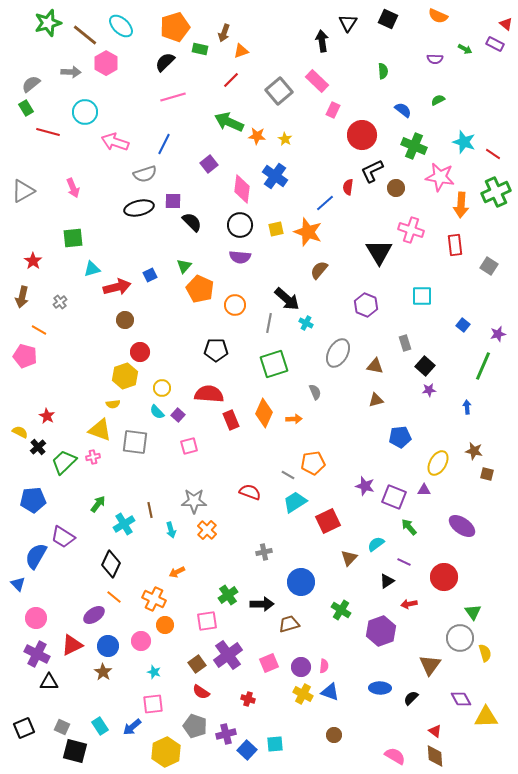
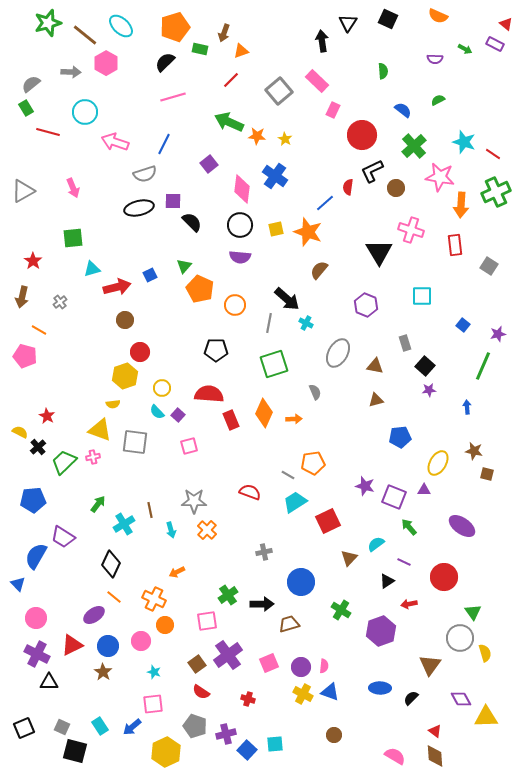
green cross at (414, 146): rotated 25 degrees clockwise
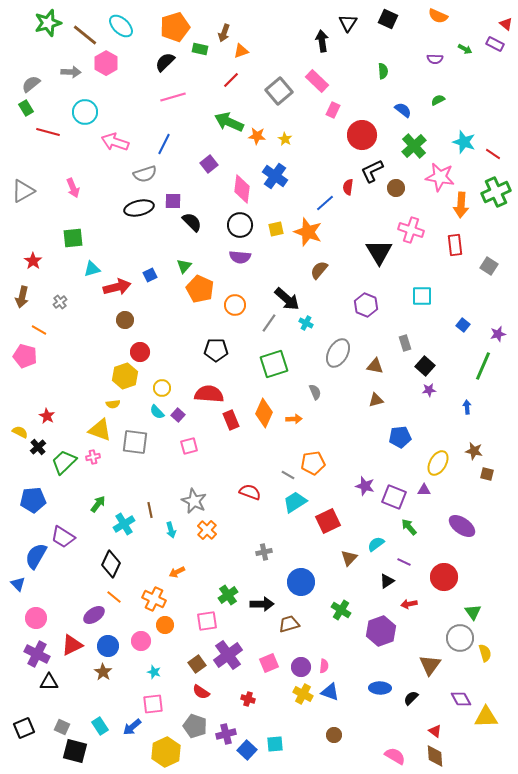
gray line at (269, 323): rotated 24 degrees clockwise
gray star at (194, 501): rotated 25 degrees clockwise
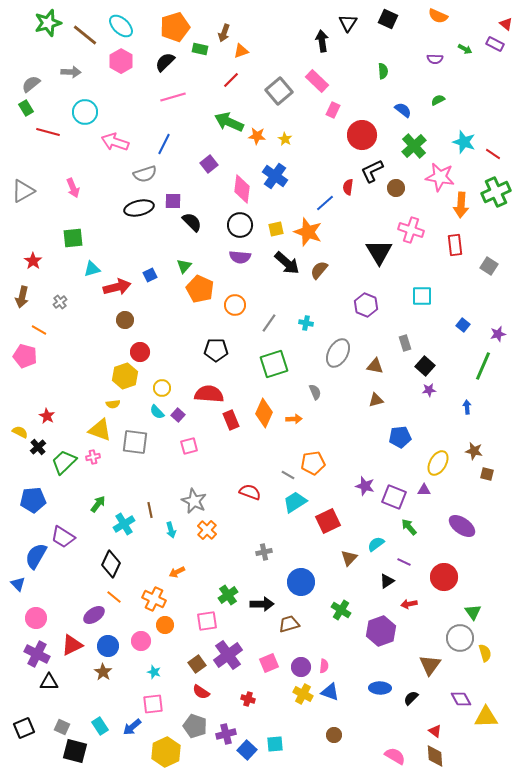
pink hexagon at (106, 63): moved 15 px right, 2 px up
black arrow at (287, 299): moved 36 px up
cyan cross at (306, 323): rotated 16 degrees counterclockwise
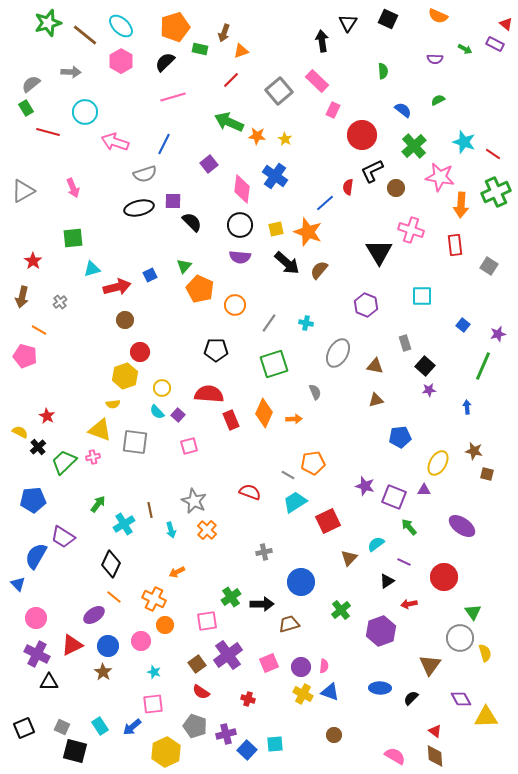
green cross at (228, 595): moved 3 px right, 2 px down
green cross at (341, 610): rotated 18 degrees clockwise
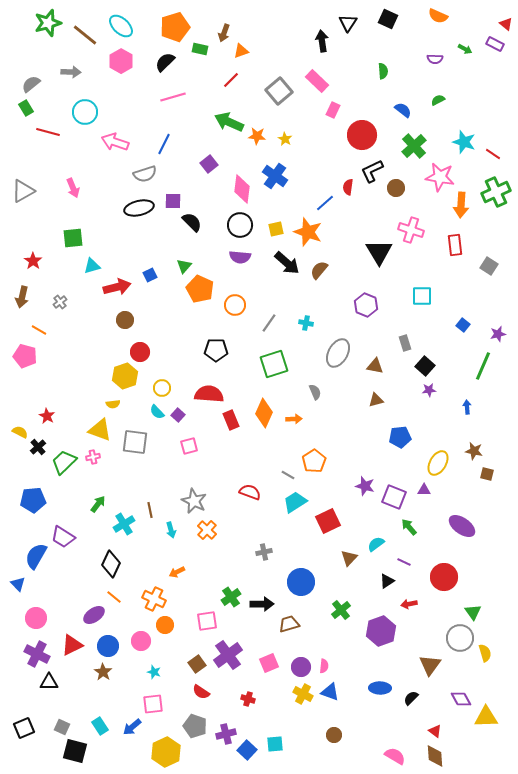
cyan triangle at (92, 269): moved 3 px up
orange pentagon at (313, 463): moved 1 px right, 2 px up; rotated 25 degrees counterclockwise
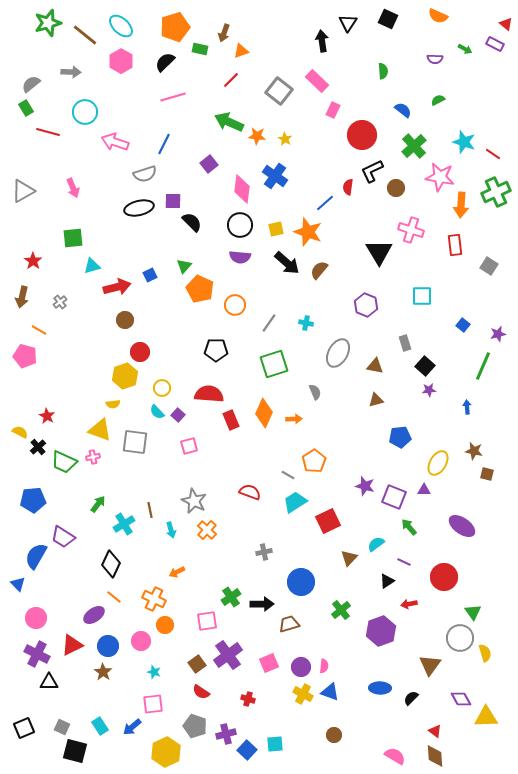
gray square at (279, 91): rotated 12 degrees counterclockwise
green trapezoid at (64, 462): rotated 112 degrees counterclockwise
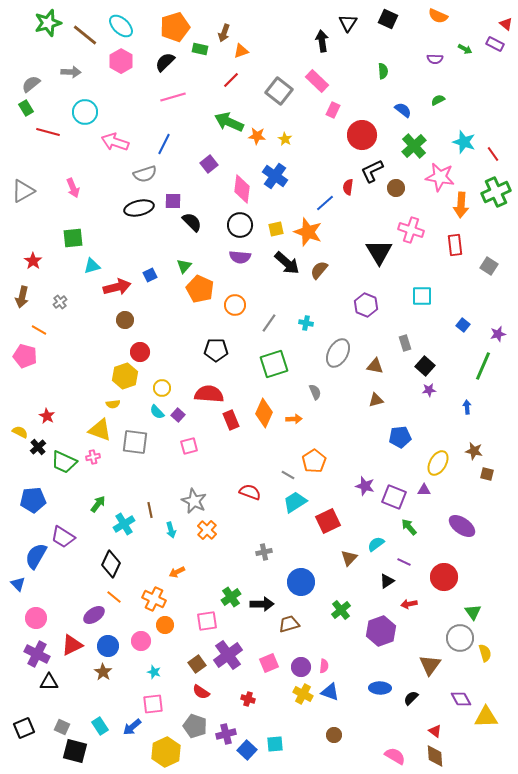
red line at (493, 154): rotated 21 degrees clockwise
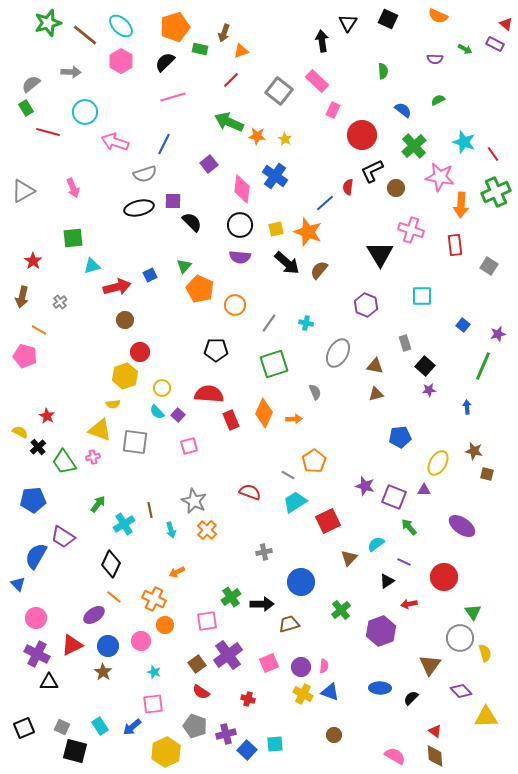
black triangle at (379, 252): moved 1 px right, 2 px down
brown triangle at (376, 400): moved 6 px up
green trapezoid at (64, 462): rotated 32 degrees clockwise
purple diamond at (461, 699): moved 8 px up; rotated 15 degrees counterclockwise
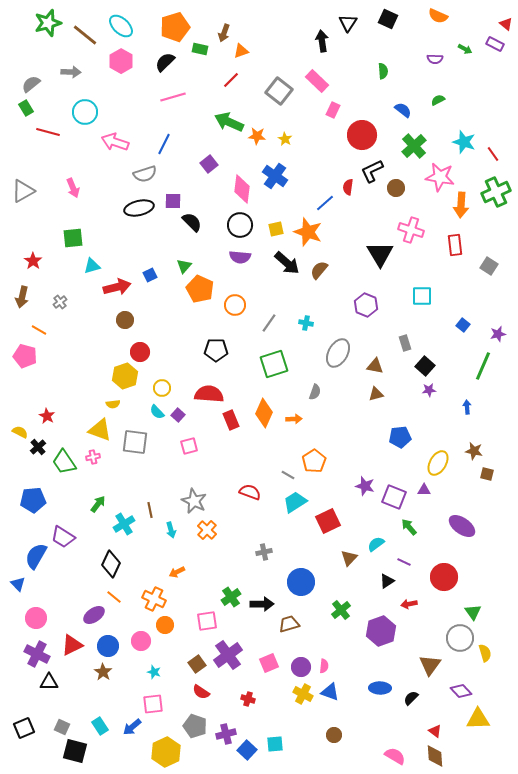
gray semicircle at (315, 392): rotated 42 degrees clockwise
yellow triangle at (486, 717): moved 8 px left, 2 px down
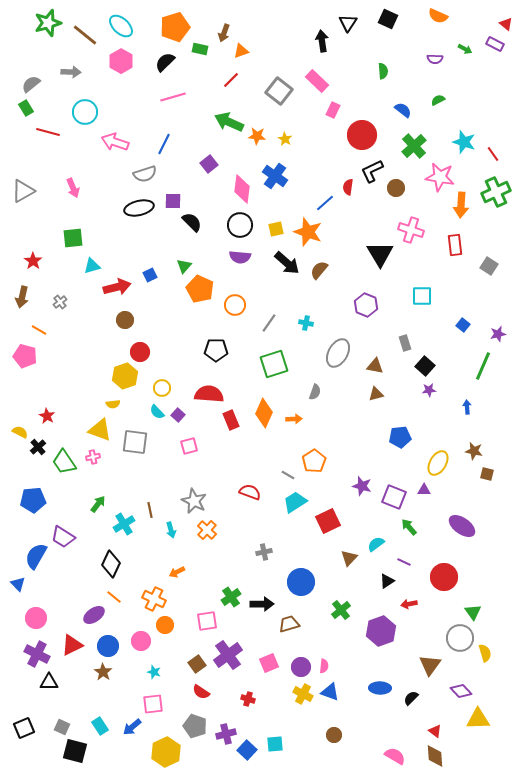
purple star at (365, 486): moved 3 px left
